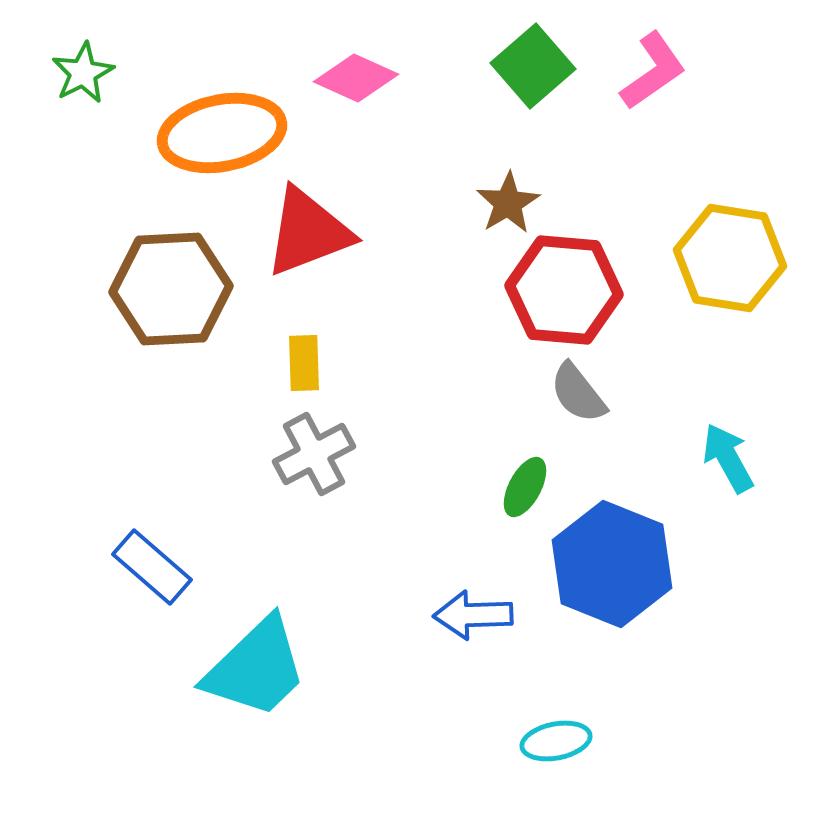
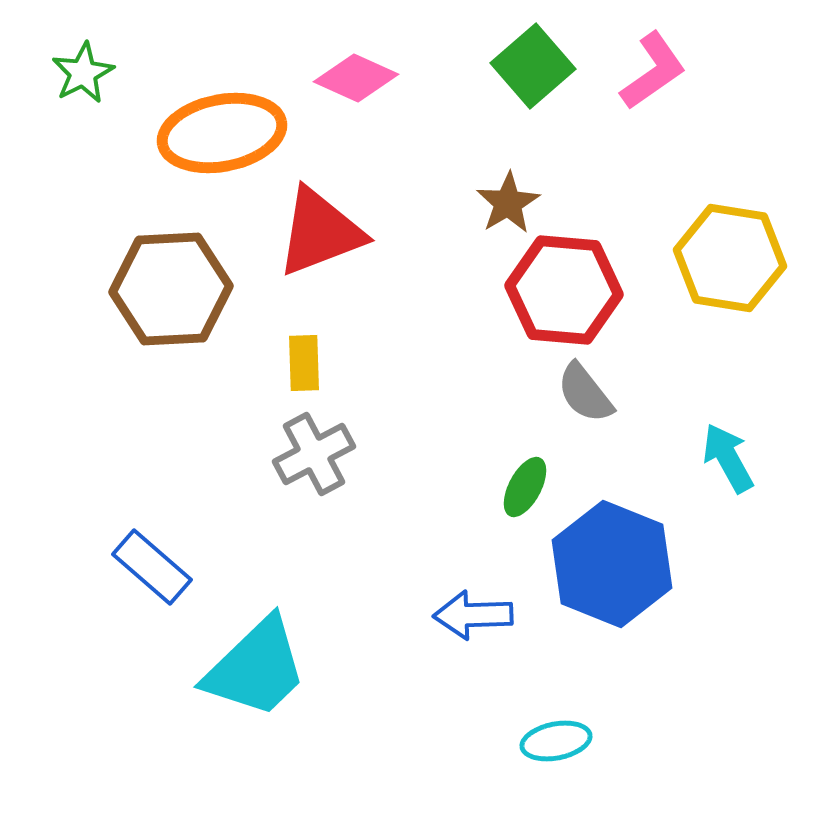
red triangle: moved 12 px right
gray semicircle: moved 7 px right
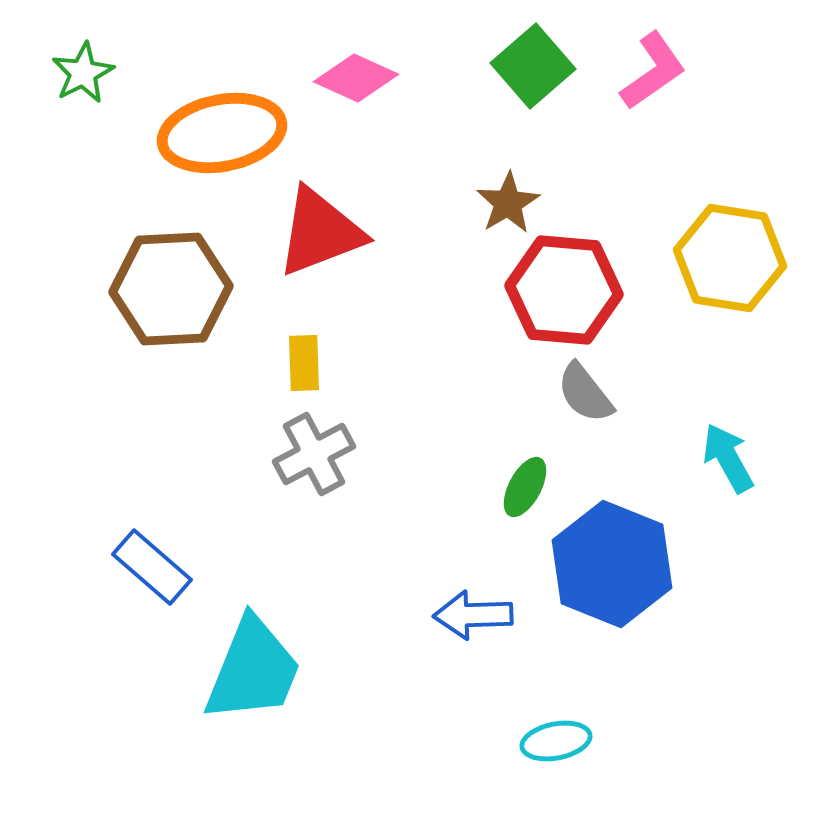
cyan trapezoid: moved 3 px left, 2 px down; rotated 24 degrees counterclockwise
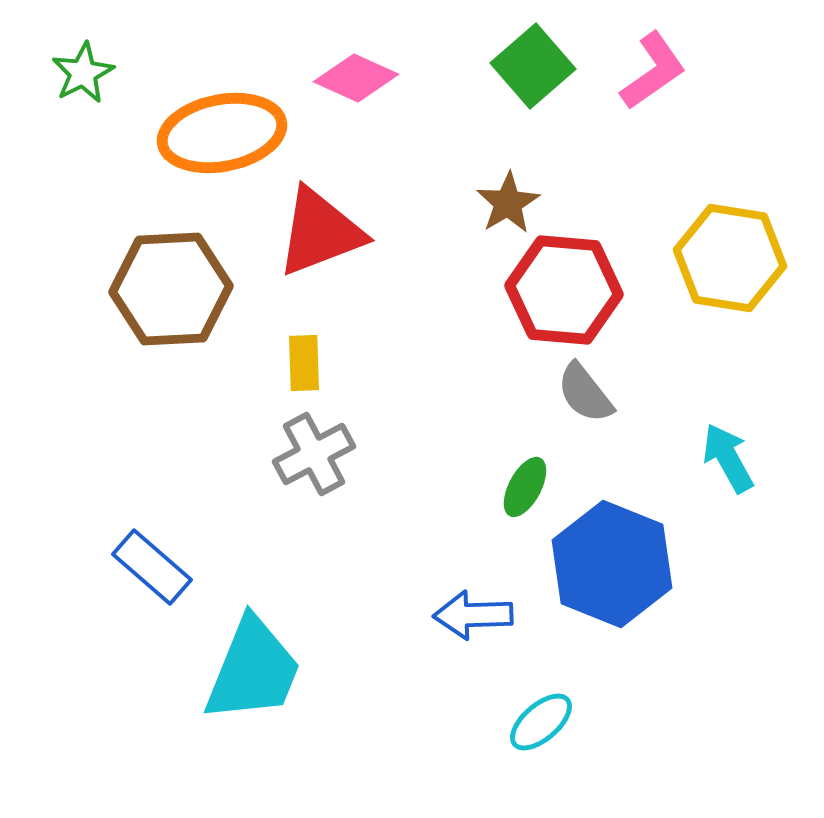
cyan ellipse: moved 15 px left, 19 px up; rotated 30 degrees counterclockwise
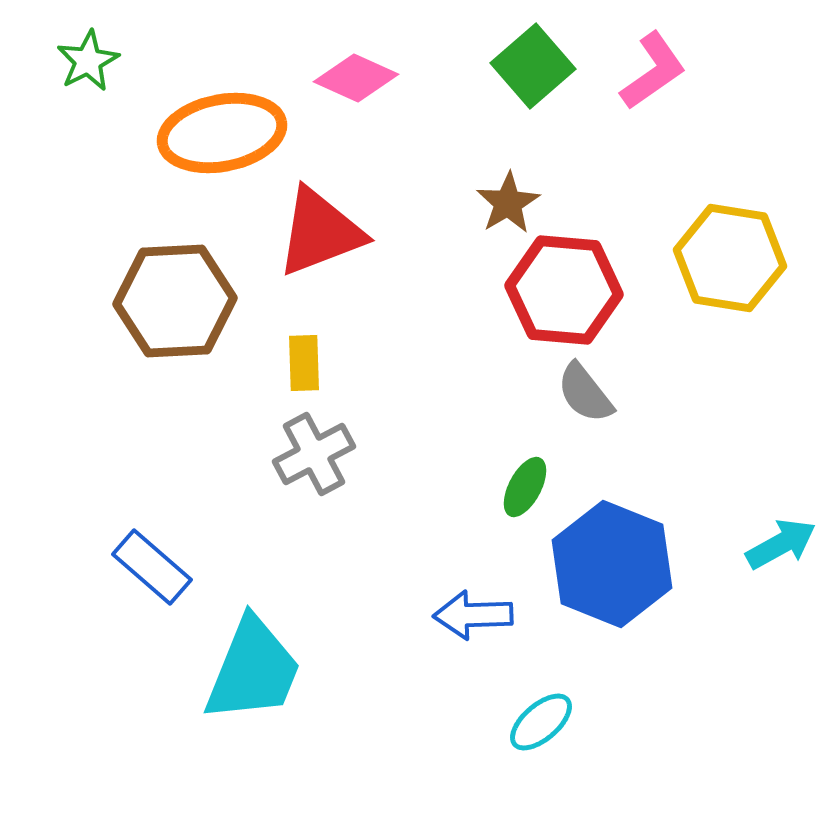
green star: moved 5 px right, 12 px up
brown hexagon: moved 4 px right, 12 px down
cyan arrow: moved 53 px right, 86 px down; rotated 90 degrees clockwise
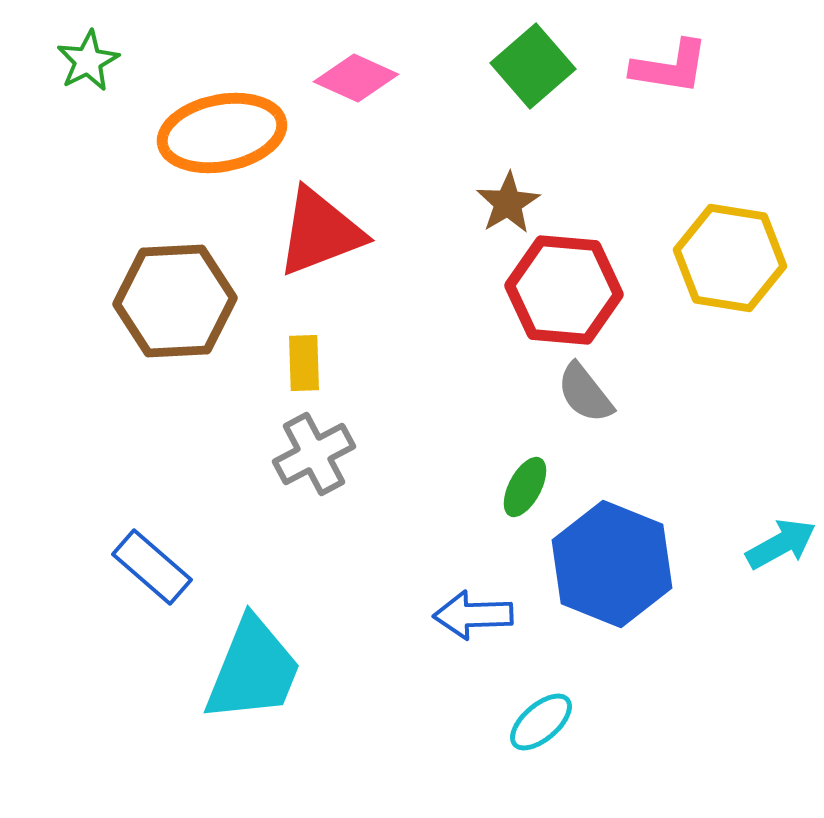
pink L-shape: moved 17 px right, 4 px up; rotated 44 degrees clockwise
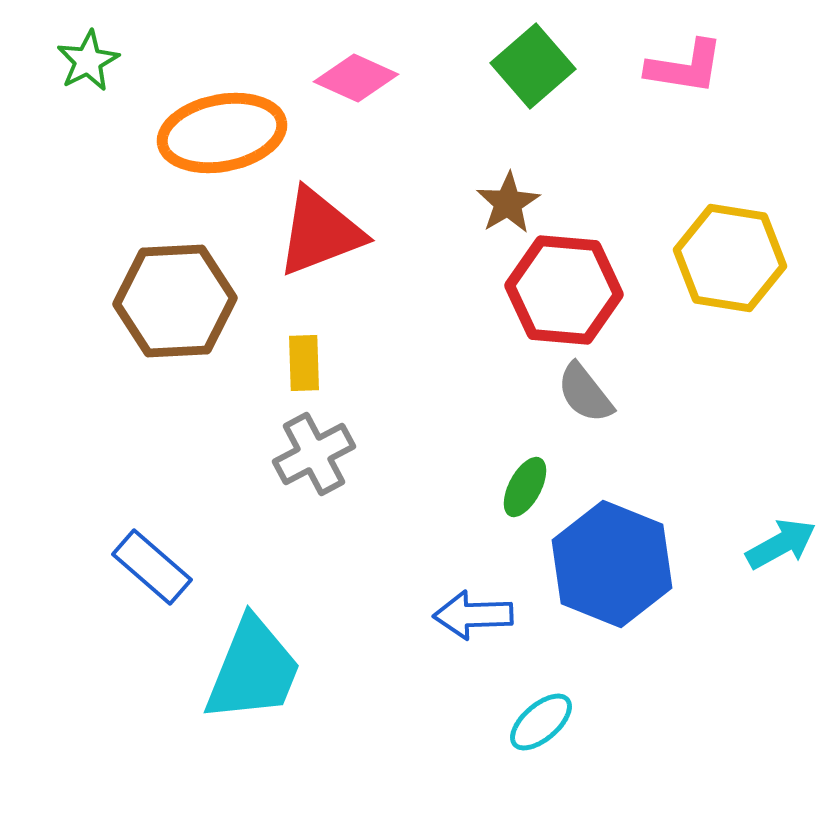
pink L-shape: moved 15 px right
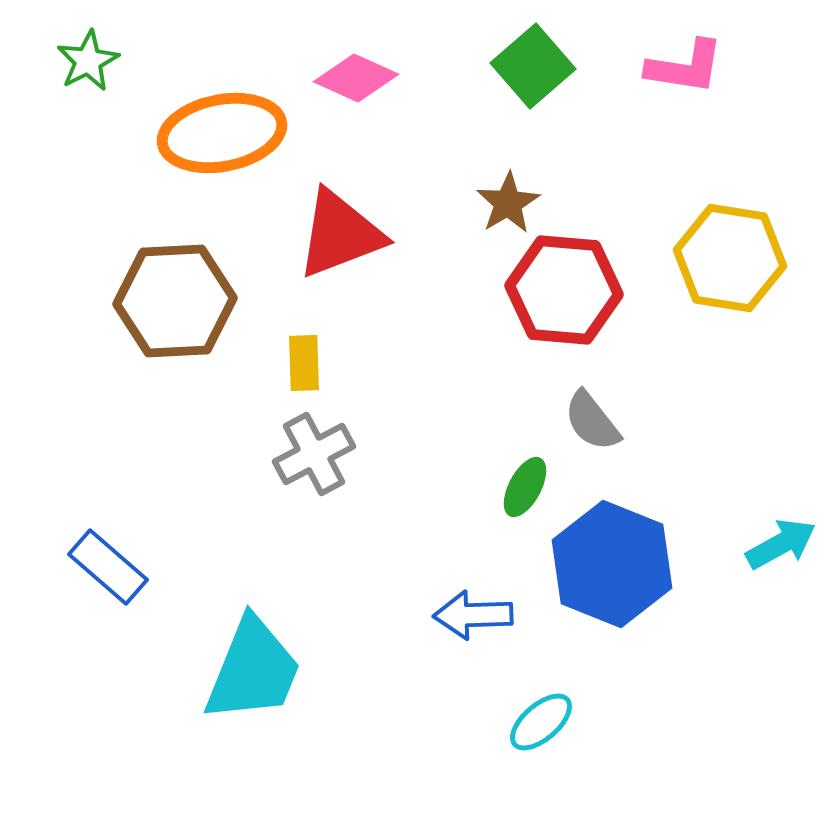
red triangle: moved 20 px right, 2 px down
gray semicircle: moved 7 px right, 28 px down
blue rectangle: moved 44 px left
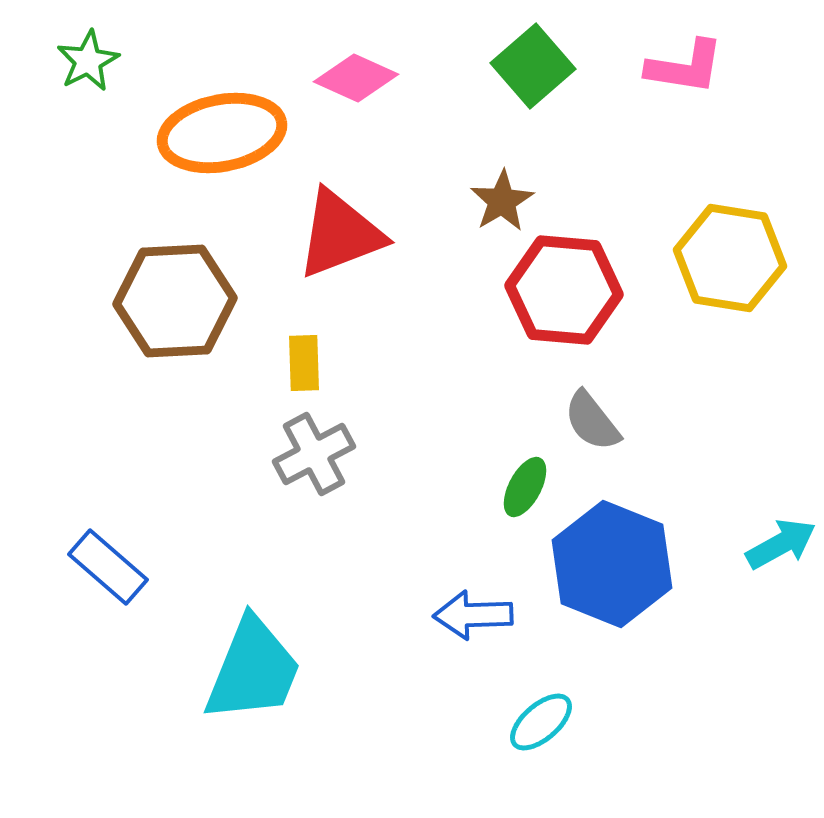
brown star: moved 6 px left, 2 px up
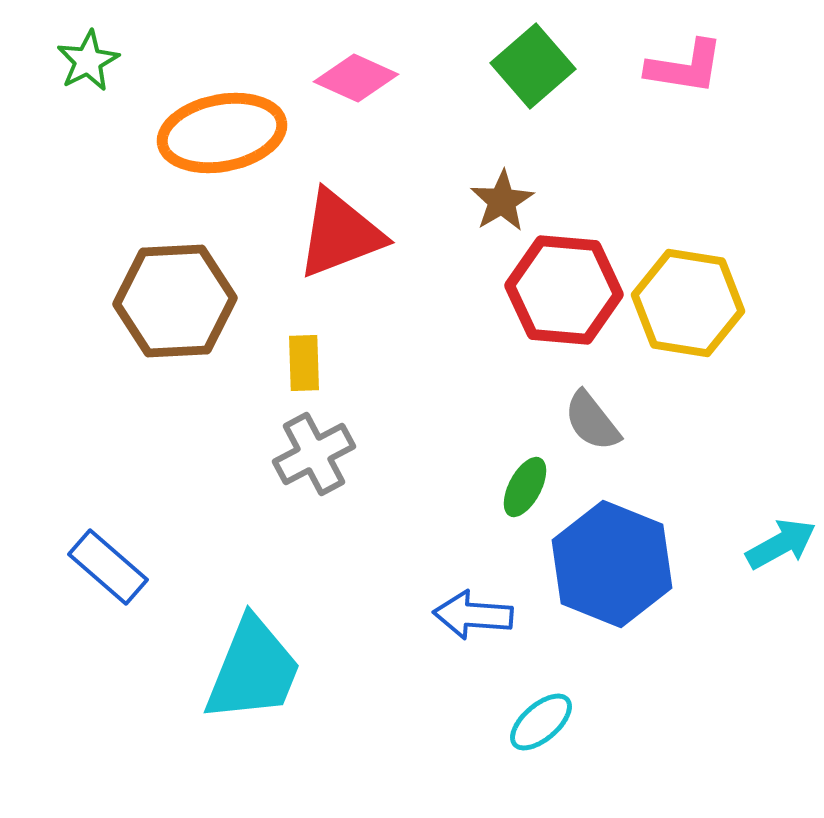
yellow hexagon: moved 42 px left, 45 px down
blue arrow: rotated 6 degrees clockwise
